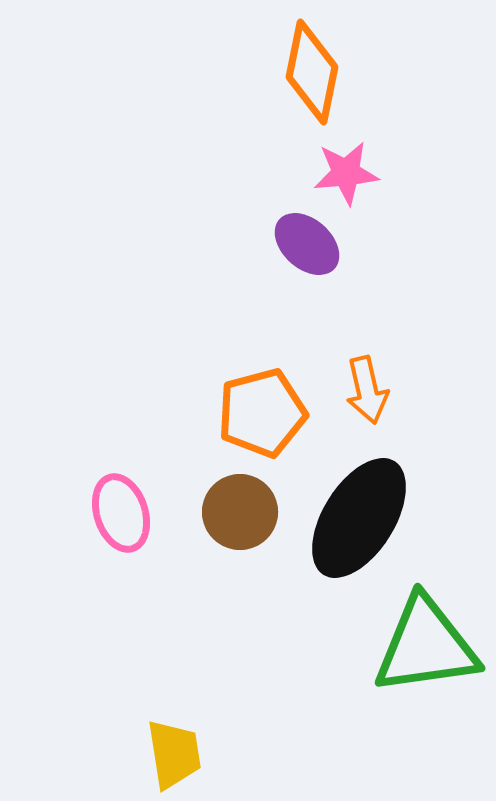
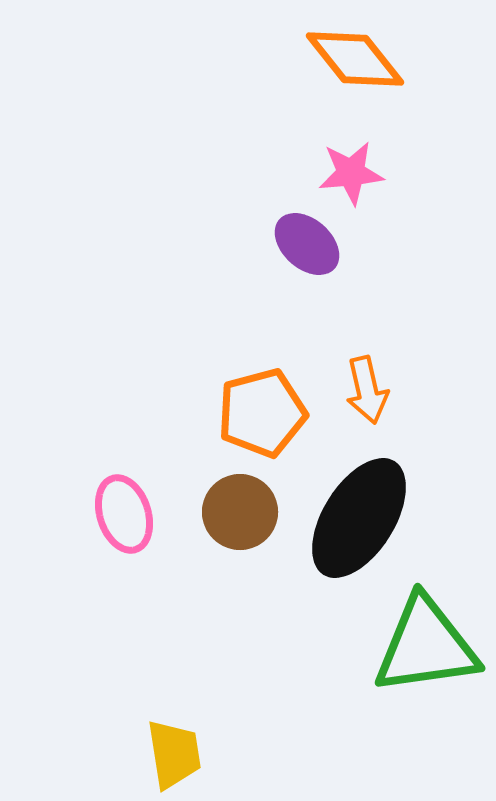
orange diamond: moved 43 px right, 13 px up; rotated 50 degrees counterclockwise
pink star: moved 5 px right
pink ellipse: moved 3 px right, 1 px down
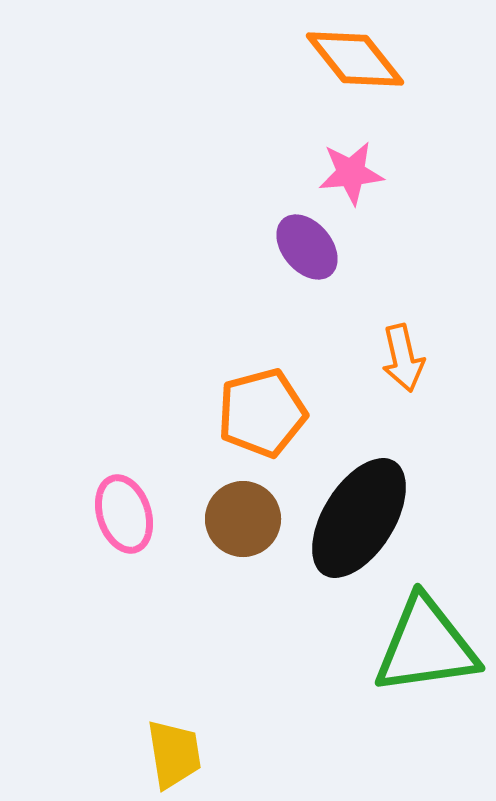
purple ellipse: moved 3 px down; rotated 8 degrees clockwise
orange arrow: moved 36 px right, 32 px up
brown circle: moved 3 px right, 7 px down
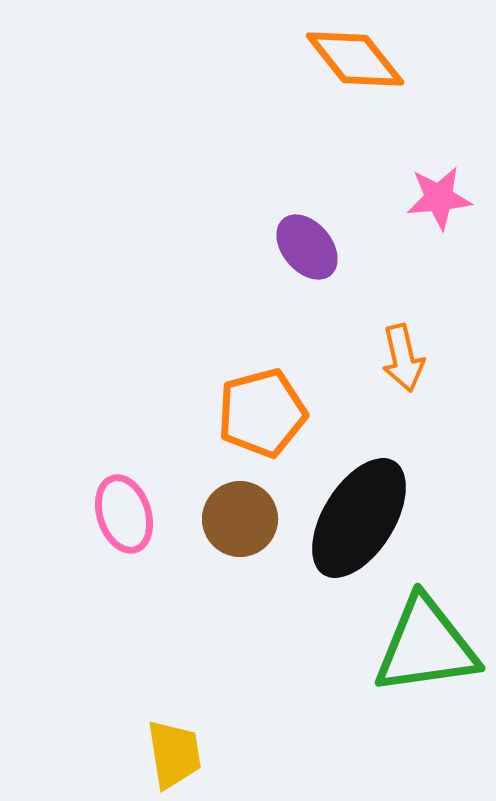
pink star: moved 88 px right, 25 px down
brown circle: moved 3 px left
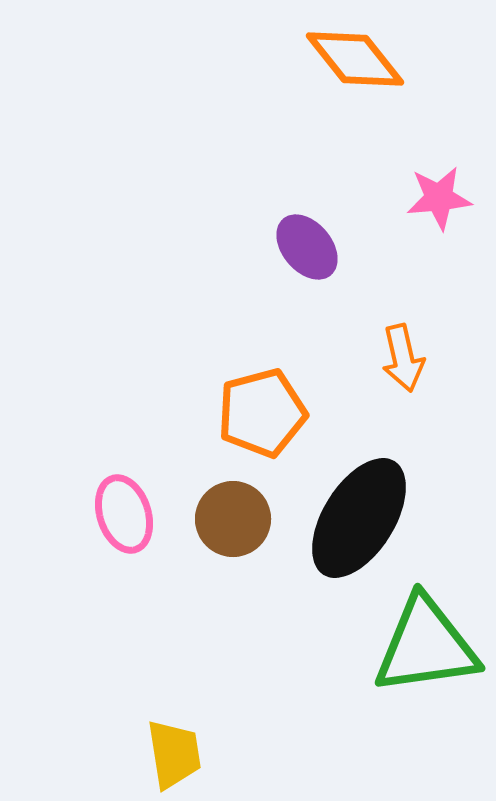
brown circle: moved 7 px left
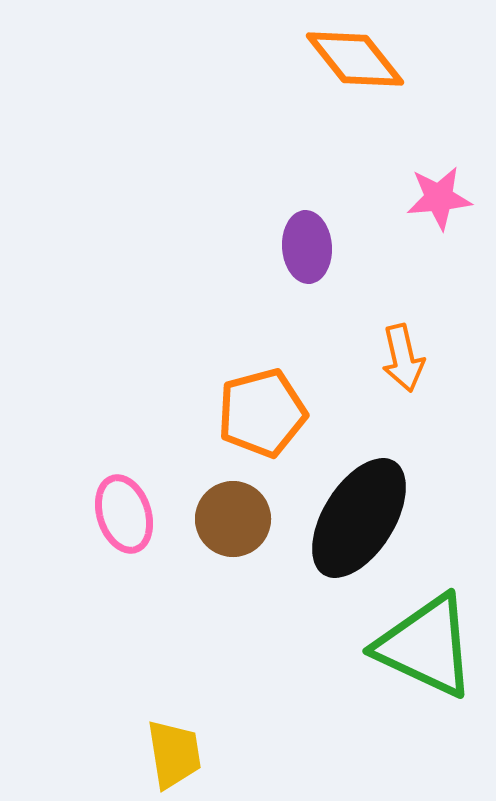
purple ellipse: rotated 36 degrees clockwise
green triangle: rotated 33 degrees clockwise
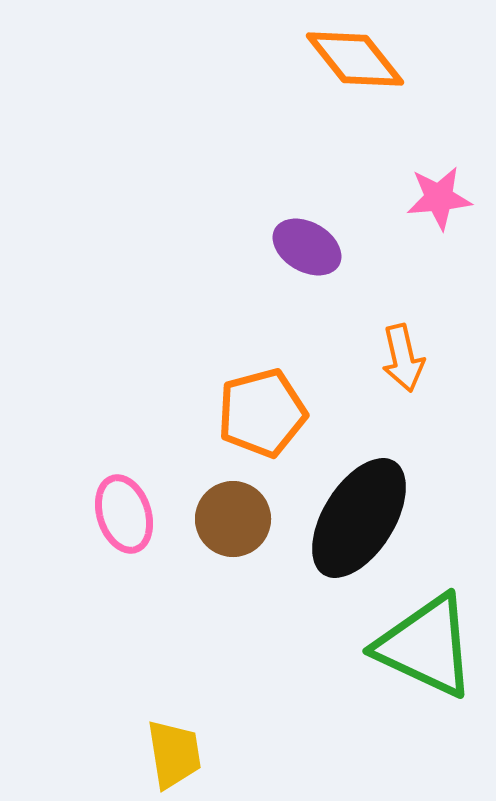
purple ellipse: rotated 56 degrees counterclockwise
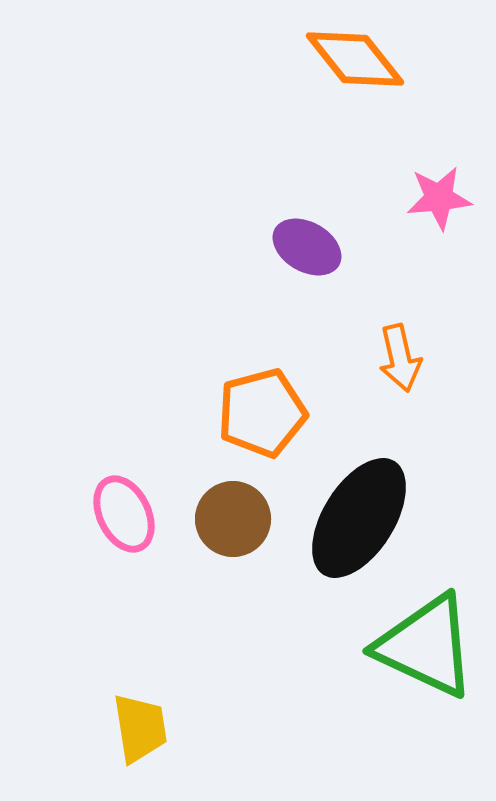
orange arrow: moved 3 px left
pink ellipse: rotated 8 degrees counterclockwise
yellow trapezoid: moved 34 px left, 26 px up
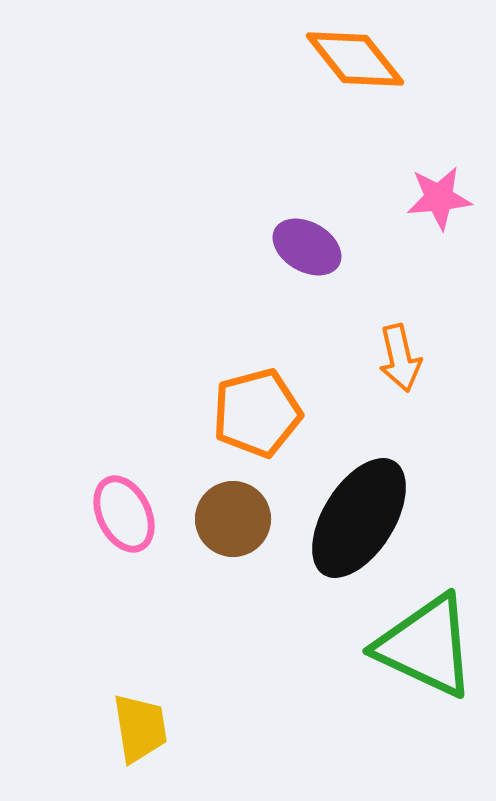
orange pentagon: moved 5 px left
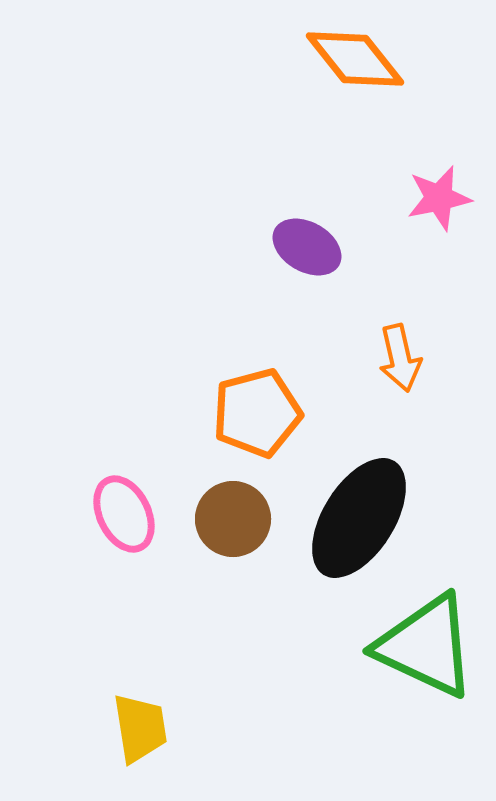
pink star: rotated 6 degrees counterclockwise
